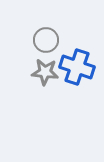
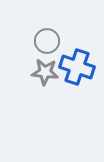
gray circle: moved 1 px right, 1 px down
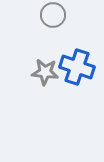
gray circle: moved 6 px right, 26 px up
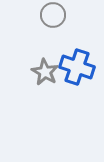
gray star: rotated 24 degrees clockwise
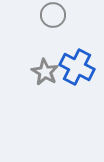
blue cross: rotated 8 degrees clockwise
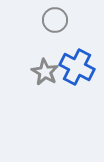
gray circle: moved 2 px right, 5 px down
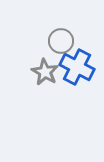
gray circle: moved 6 px right, 21 px down
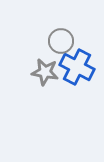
gray star: rotated 20 degrees counterclockwise
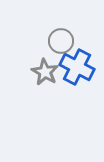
gray star: rotated 20 degrees clockwise
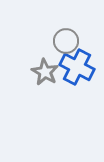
gray circle: moved 5 px right
